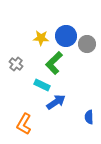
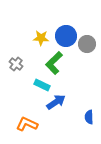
orange L-shape: moved 3 px right; rotated 85 degrees clockwise
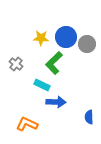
blue circle: moved 1 px down
blue arrow: rotated 36 degrees clockwise
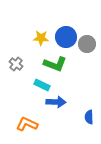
green L-shape: moved 1 px right, 1 px down; rotated 115 degrees counterclockwise
